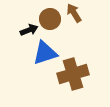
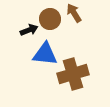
blue triangle: moved 1 px down; rotated 24 degrees clockwise
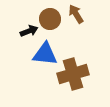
brown arrow: moved 2 px right, 1 px down
black arrow: moved 1 px down
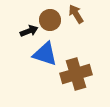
brown circle: moved 1 px down
blue triangle: rotated 12 degrees clockwise
brown cross: moved 3 px right
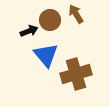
blue triangle: moved 1 px right, 1 px down; rotated 32 degrees clockwise
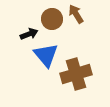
brown circle: moved 2 px right, 1 px up
black arrow: moved 3 px down
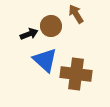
brown circle: moved 1 px left, 7 px down
blue triangle: moved 1 px left, 5 px down; rotated 8 degrees counterclockwise
brown cross: rotated 24 degrees clockwise
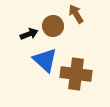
brown circle: moved 2 px right
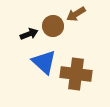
brown arrow: rotated 90 degrees counterclockwise
blue triangle: moved 1 px left, 2 px down
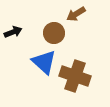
brown circle: moved 1 px right, 7 px down
black arrow: moved 16 px left, 2 px up
brown cross: moved 1 px left, 2 px down; rotated 12 degrees clockwise
